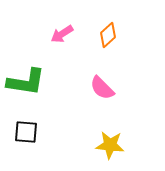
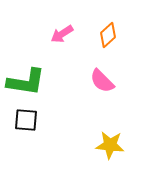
pink semicircle: moved 7 px up
black square: moved 12 px up
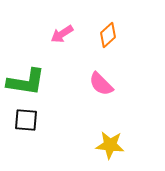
pink semicircle: moved 1 px left, 3 px down
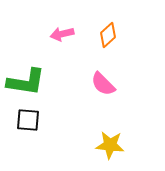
pink arrow: rotated 20 degrees clockwise
pink semicircle: moved 2 px right
black square: moved 2 px right
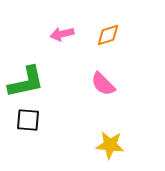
orange diamond: rotated 25 degrees clockwise
green L-shape: rotated 21 degrees counterclockwise
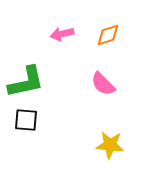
black square: moved 2 px left
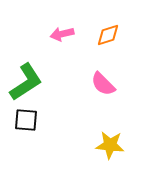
green L-shape: rotated 21 degrees counterclockwise
